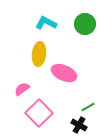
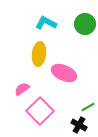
pink square: moved 1 px right, 2 px up
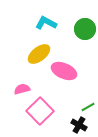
green circle: moved 5 px down
yellow ellipse: rotated 45 degrees clockwise
pink ellipse: moved 2 px up
pink semicircle: rotated 21 degrees clockwise
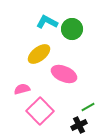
cyan L-shape: moved 1 px right, 1 px up
green circle: moved 13 px left
pink ellipse: moved 3 px down
black cross: rotated 35 degrees clockwise
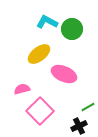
black cross: moved 1 px down
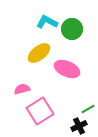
yellow ellipse: moved 1 px up
pink ellipse: moved 3 px right, 5 px up
green line: moved 2 px down
pink square: rotated 12 degrees clockwise
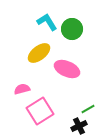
cyan L-shape: rotated 30 degrees clockwise
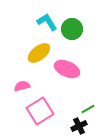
pink semicircle: moved 3 px up
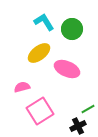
cyan L-shape: moved 3 px left
pink semicircle: moved 1 px down
black cross: moved 1 px left
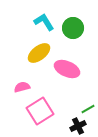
green circle: moved 1 px right, 1 px up
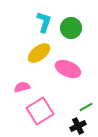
cyan L-shape: rotated 50 degrees clockwise
green circle: moved 2 px left
pink ellipse: moved 1 px right
green line: moved 2 px left, 2 px up
